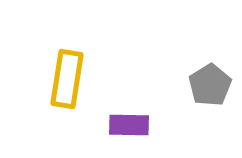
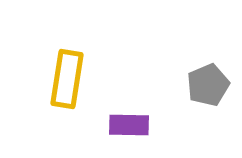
gray pentagon: moved 2 px left; rotated 9 degrees clockwise
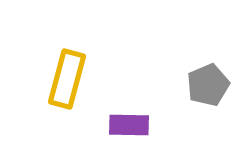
yellow rectangle: rotated 6 degrees clockwise
